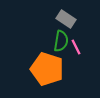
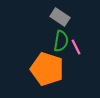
gray rectangle: moved 6 px left, 2 px up
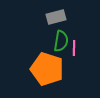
gray rectangle: moved 4 px left; rotated 48 degrees counterclockwise
pink line: moved 2 px left, 1 px down; rotated 28 degrees clockwise
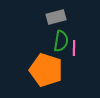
orange pentagon: moved 1 px left, 1 px down
